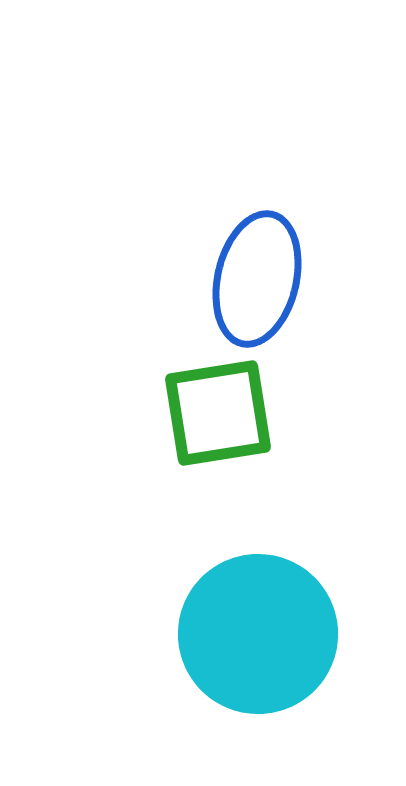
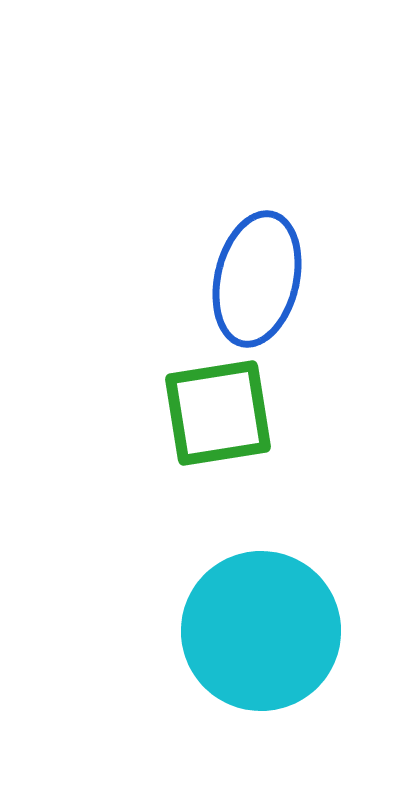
cyan circle: moved 3 px right, 3 px up
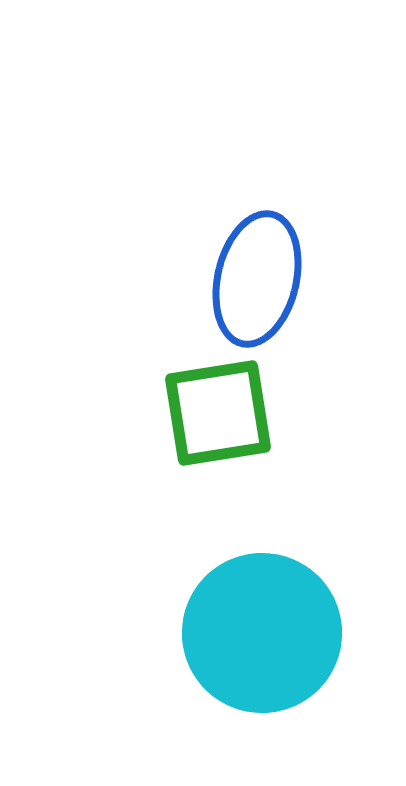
cyan circle: moved 1 px right, 2 px down
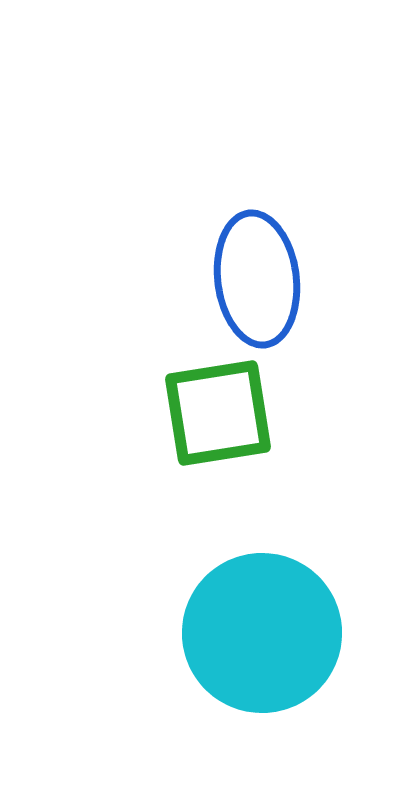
blue ellipse: rotated 20 degrees counterclockwise
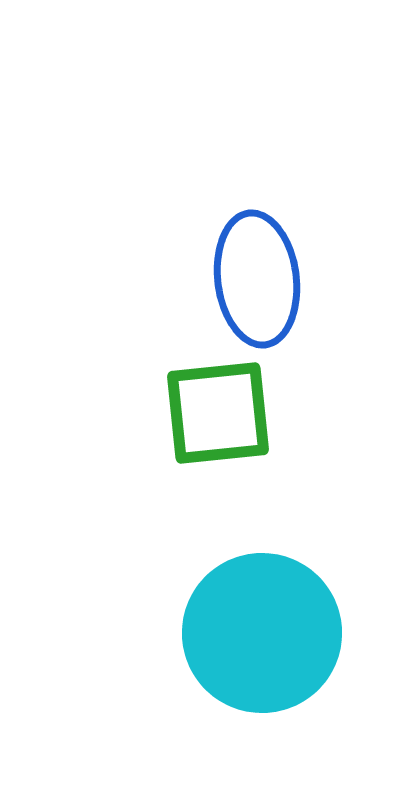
green square: rotated 3 degrees clockwise
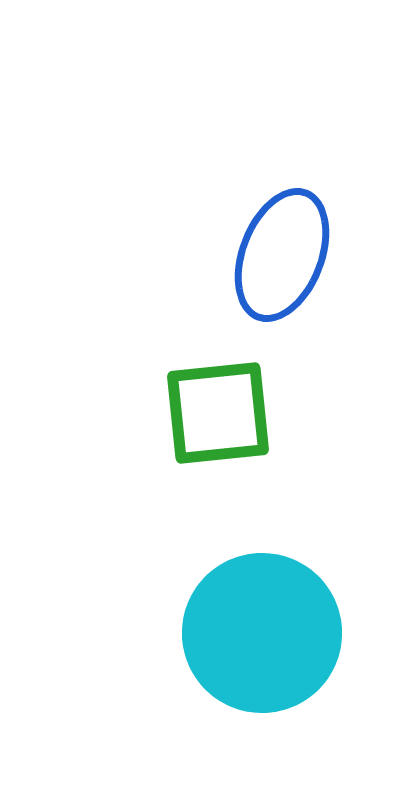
blue ellipse: moved 25 px right, 24 px up; rotated 28 degrees clockwise
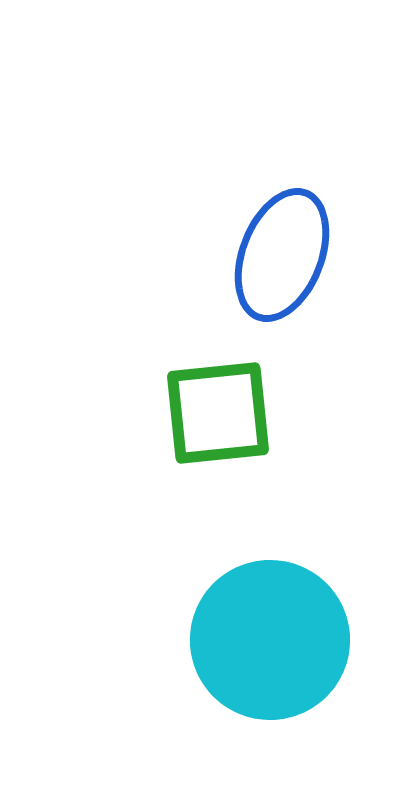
cyan circle: moved 8 px right, 7 px down
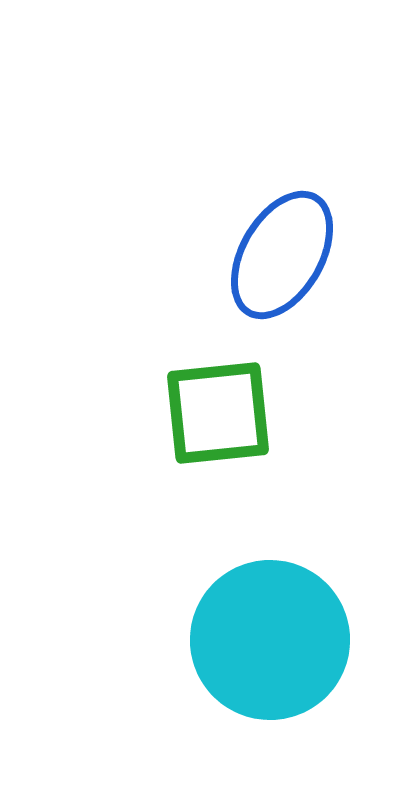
blue ellipse: rotated 9 degrees clockwise
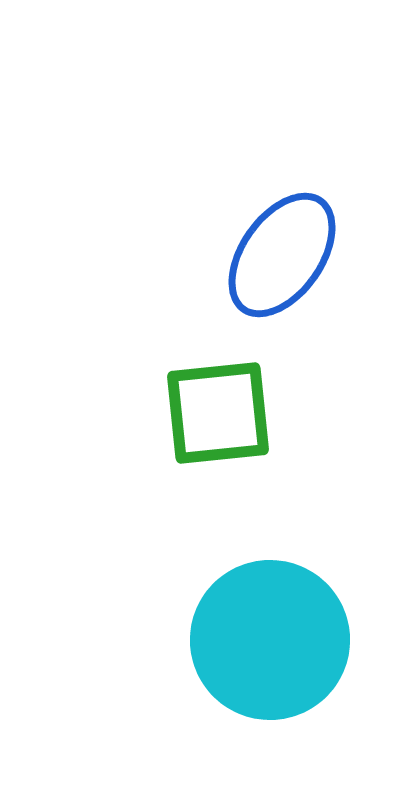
blue ellipse: rotated 5 degrees clockwise
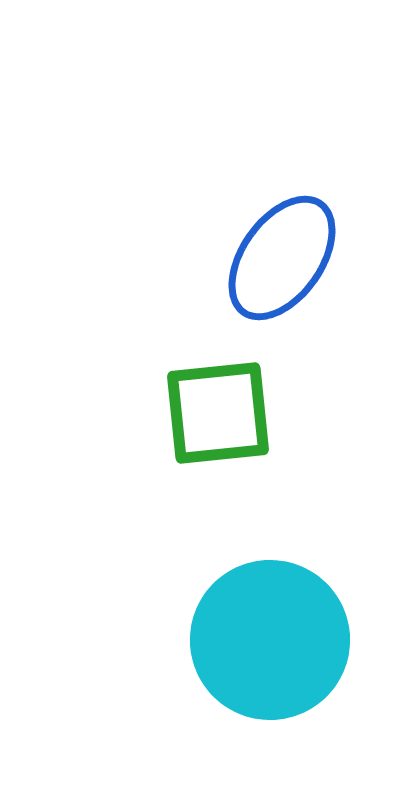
blue ellipse: moved 3 px down
